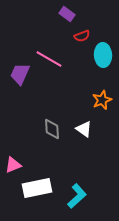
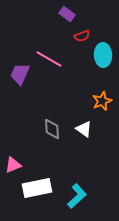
orange star: moved 1 px down
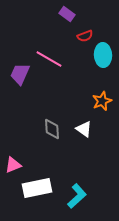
red semicircle: moved 3 px right
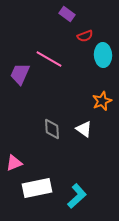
pink triangle: moved 1 px right, 2 px up
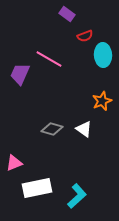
gray diamond: rotated 70 degrees counterclockwise
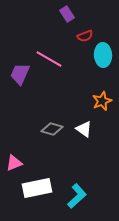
purple rectangle: rotated 21 degrees clockwise
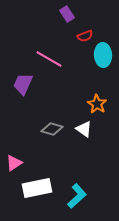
purple trapezoid: moved 3 px right, 10 px down
orange star: moved 5 px left, 3 px down; rotated 18 degrees counterclockwise
pink triangle: rotated 12 degrees counterclockwise
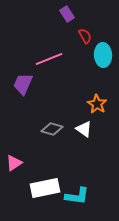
red semicircle: rotated 98 degrees counterclockwise
pink line: rotated 52 degrees counterclockwise
white rectangle: moved 8 px right
cyan L-shape: rotated 50 degrees clockwise
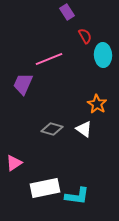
purple rectangle: moved 2 px up
